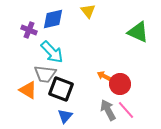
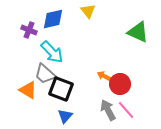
gray trapezoid: rotated 35 degrees clockwise
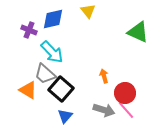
orange arrow: rotated 48 degrees clockwise
red circle: moved 5 px right, 9 px down
black square: rotated 20 degrees clockwise
gray arrow: moved 4 px left; rotated 135 degrees clockwise
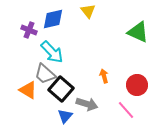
red circle: moved 12 px right, 8 px up
gray arrow: moved 17 px left, 6 px up
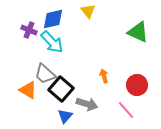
cyan arrow: moved 10 px up
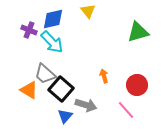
green triangle: rotated 40 degrees counterclockwise
orange triangle: moved 1 px right
gray arrow: moved 1 px left, 1 px down
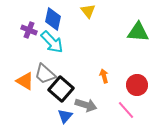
blue diamond: rotated 65 degrees counterclockwise
green triangle: rotated 20 degrees clockwise
orange triangle: moved 4 px left, 9 px up
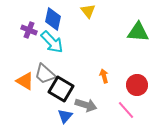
black square: rotated 10 degrees counterclockwise
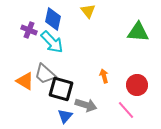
black square: rotated 15 degrees counterclockwise
